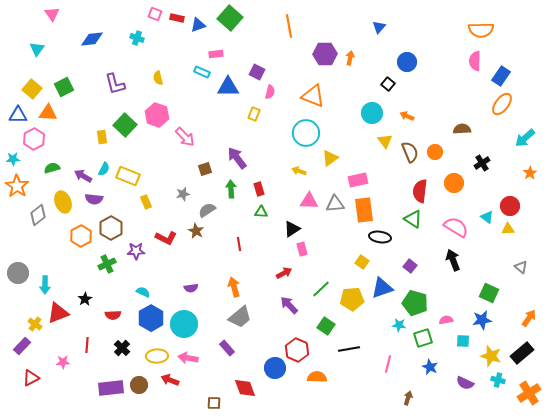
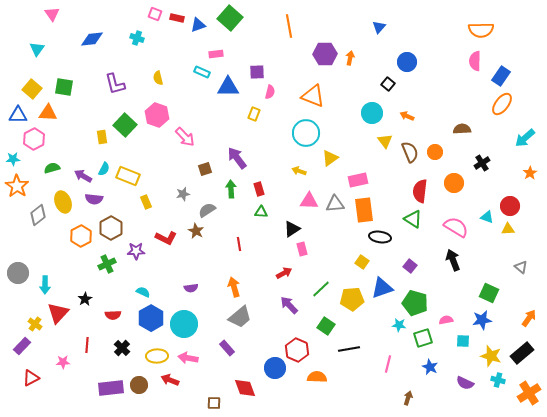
purple square at (257, 72): rotated 28 degrees counterclockwise
green square at (64, 87): rotated 36 degrees clockwise
cyan triangle at (487, 217): rotated 16 degrees counterclockwise
red triangle at (58, 313): rotated 25 degrees counterclockwise
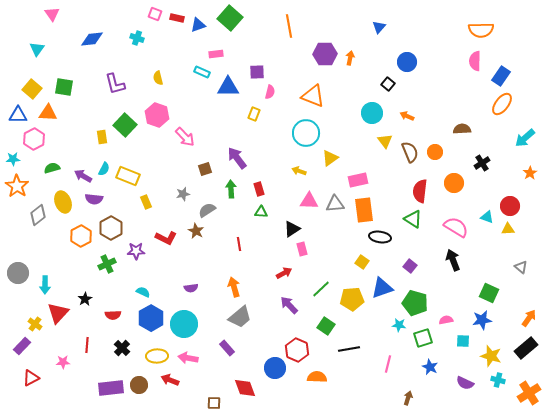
black rectangle at (522, 353): moved 4 px right, 5 px up
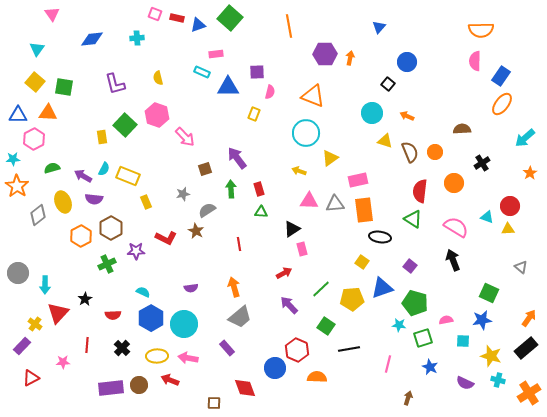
cyan cross at (137, 38): rotated 24 degrees counterclockwise
yellow square at (32, 89): moved 3 px right, 7 px up
yellow triangle at (385, 141): rotated 35 degrees counterclockwise
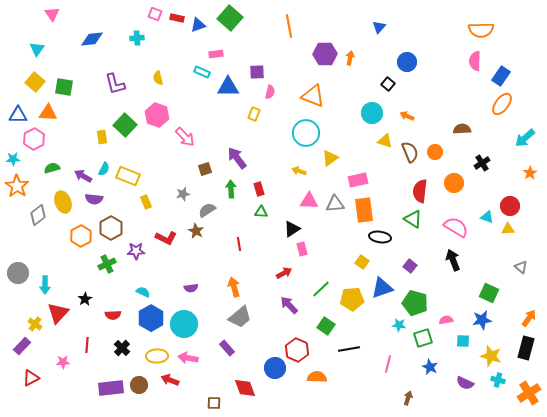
black rectangle at (526, 348): rotated 35 degrees counterclockwise
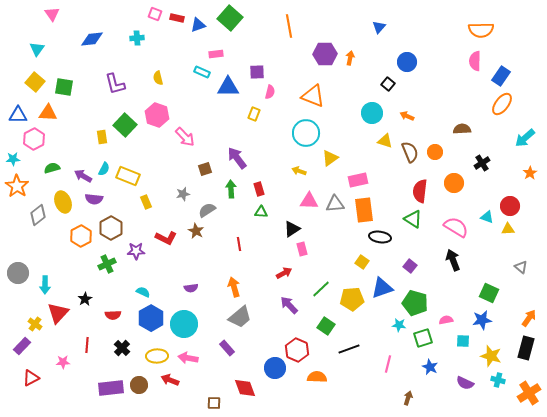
black line at (349, 349): rotated 10 degrees counterclockwise
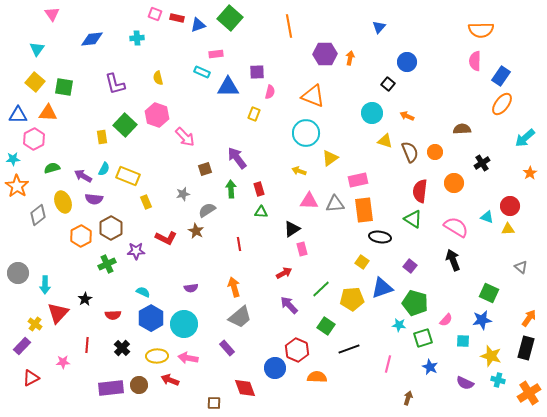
pink semicircle at (446, 320): rotated 144 degrees clockwise
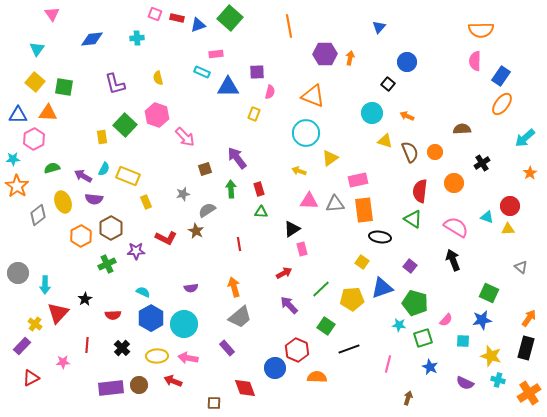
red arrow at (170, 380): moved 3 px right, 1 px down
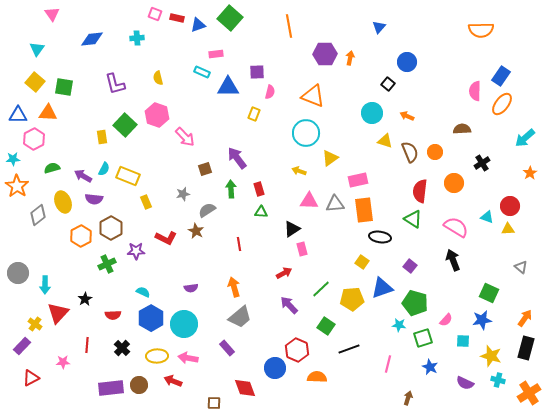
pink semicircle at (475, 61): moved 30 px down
orange arrow at (529, 318): moved 4 px left
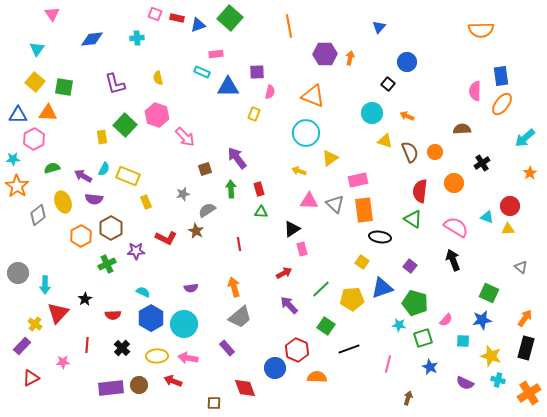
blue rectangle at (501, 76): rotated 42 degrees counterclockwise
gray triangle at (335, 204): rotated 48 degrees clockwise
